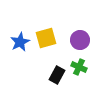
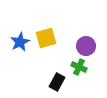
purple circle: moved 6 px right, 6 px down
black rectangle: moved 7 px down
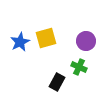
purple circle: moved 5 px up
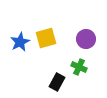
purple circle: moved 2 px up
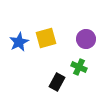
blue star: moved 1 px left
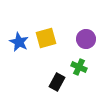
blue star: rotated 18 degrees counterclockwise
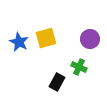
purple circle: moved 4 px right
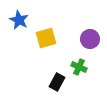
blue star: moved 22 px up
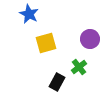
blue star: moved 10 px right, 6 px up
yellow square: moved 5 px down
green cross: rotated 28 degrees clockwise
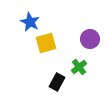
blue star: moved 1 px right, 8 px down
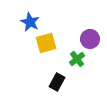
green cross: moved 2 px left, 8 px up
